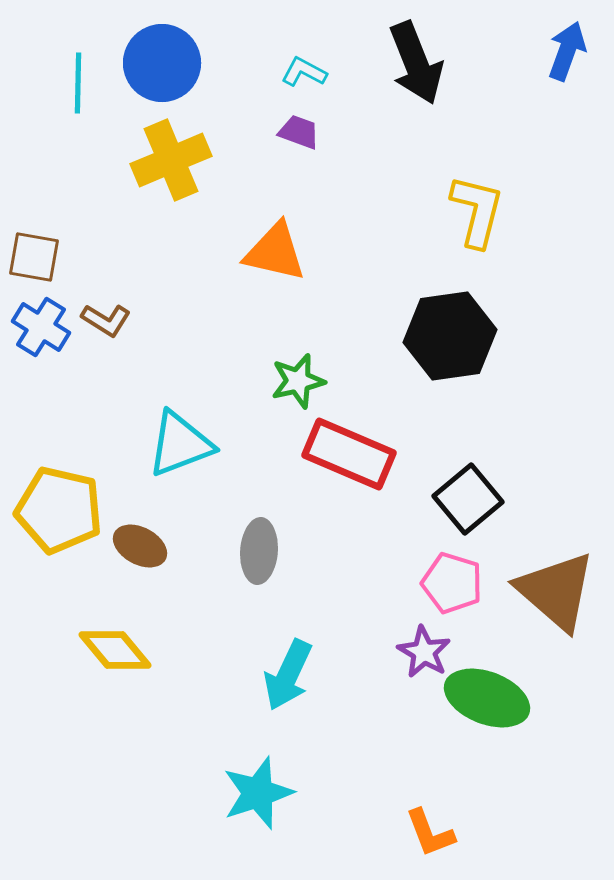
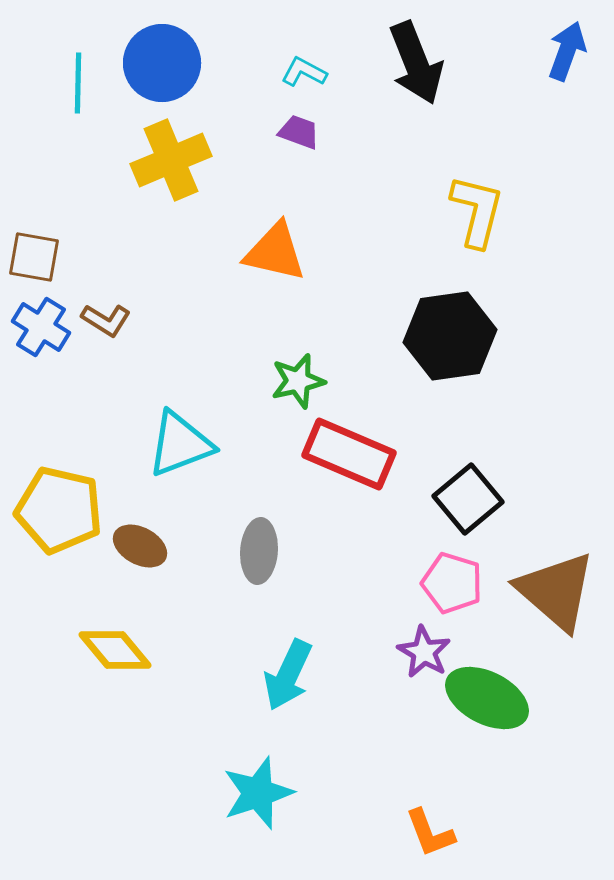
green ellipse: rotated 6 degrees clockwise
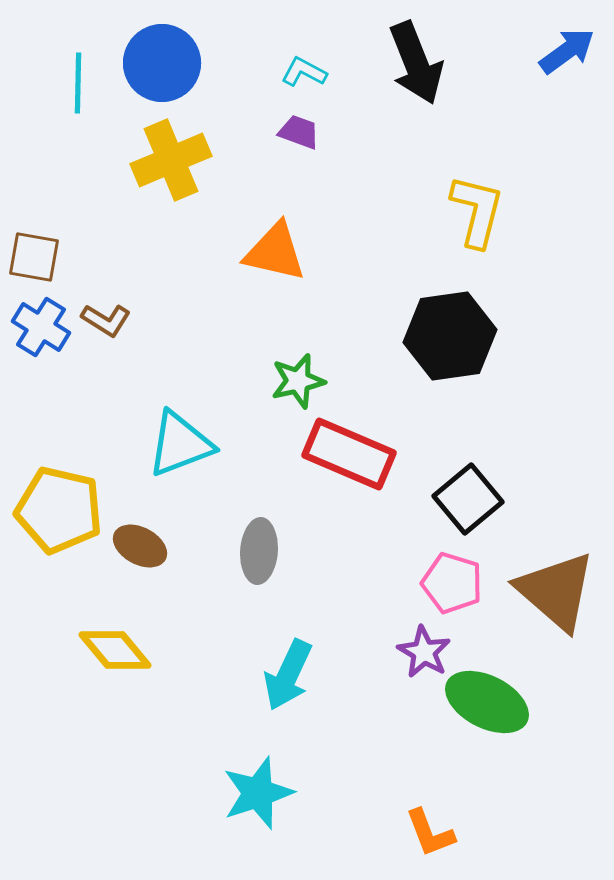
blue arrow: rotated 34 degrees clockwise
green ellipse: moved 4 px down
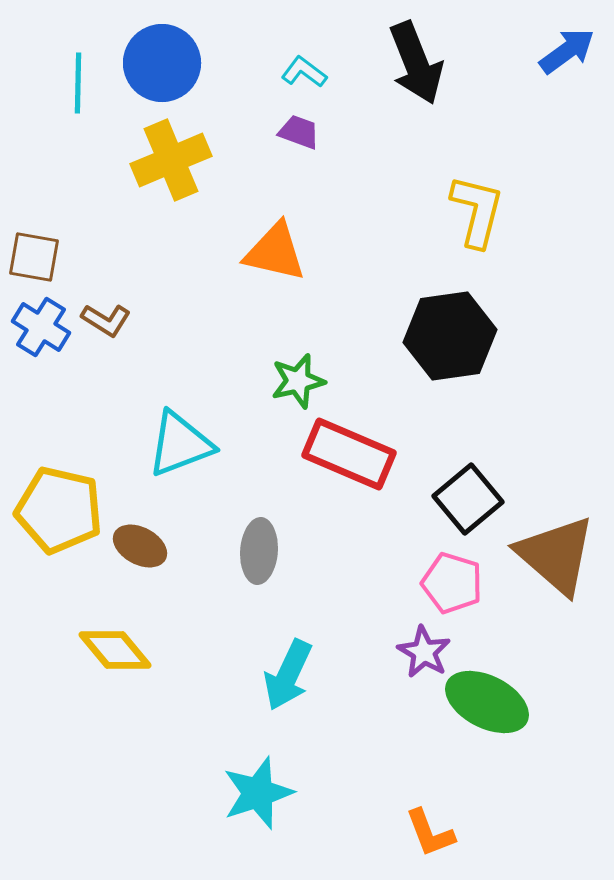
cyan L-shape: rotated 9 degrees clockwise
brown triangle: moved 36 px up
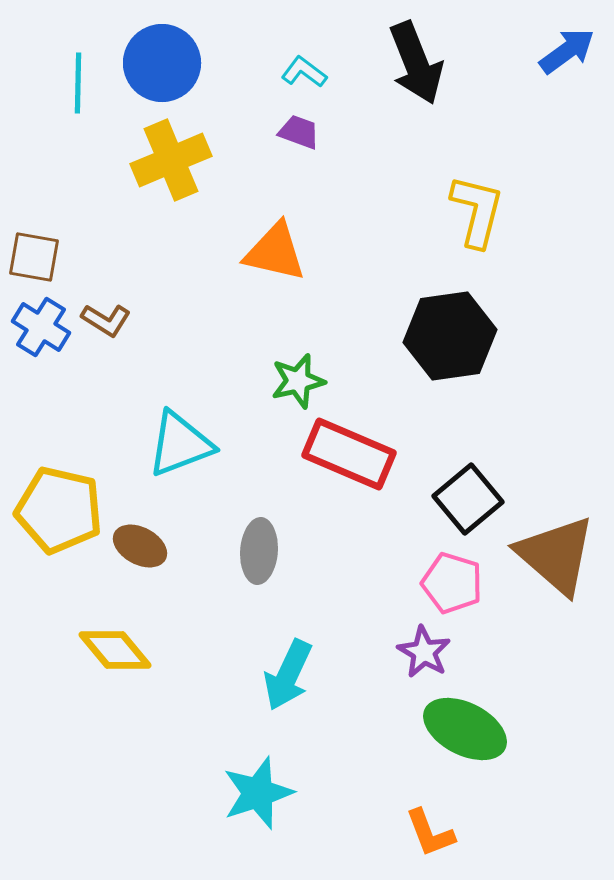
green ellipse: moved 22 px left, 27 px down
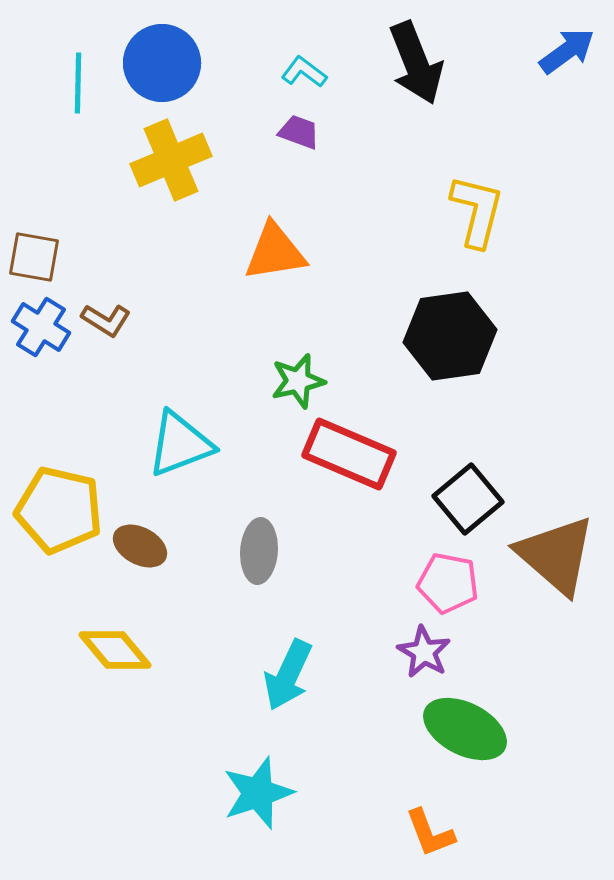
orange triangle: rotated 22 degrees counterclockwise
pink pentagon: moved 4 px left; rotated 6 degrees counterclockwise
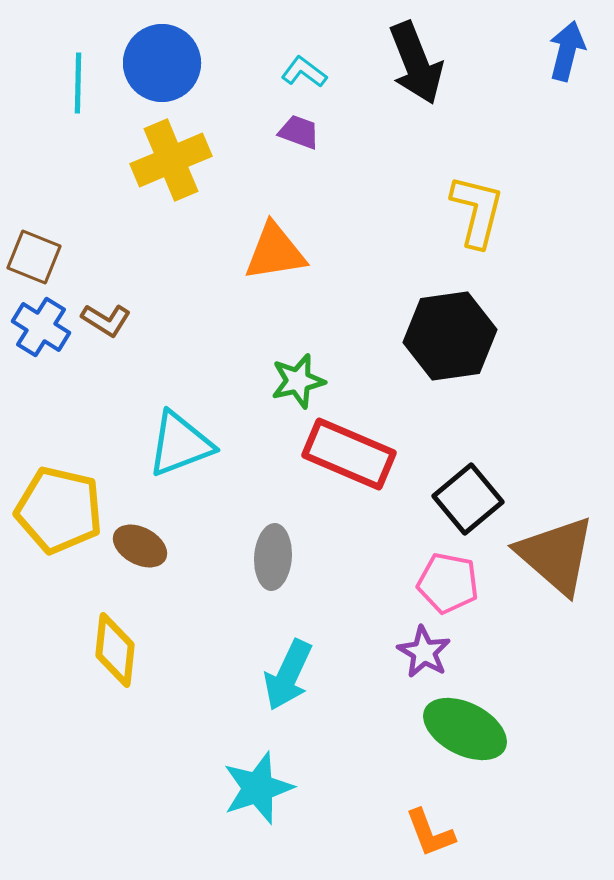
blue arrow: rotated 40 degrees counterclockwise
brown square: rotated 12 degrees clockwise
gray ellipse: moved 14 px right, 6 px down
yellow diamond: rotated 46 degrees clockwise
cyan star: moved 5 px up
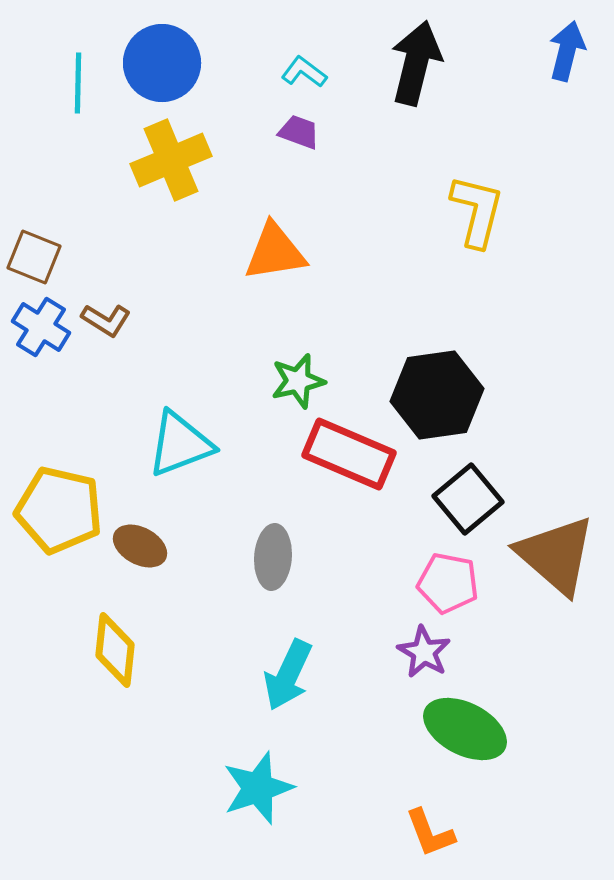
black arrow: rotated 144 degrees counterclockwise
black hexagon: moved 13 px left, 59 px down
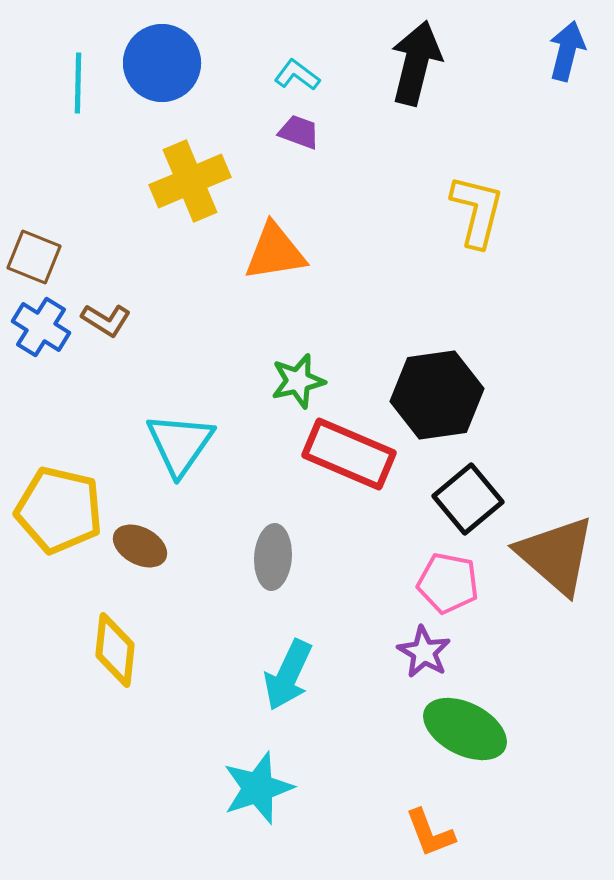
cyan L-shape: moved 7 px left, 3 px down
yellow cross: moved 19 px right, 21 px down
cyan triangle: rotated 34 degrees counterclockwise
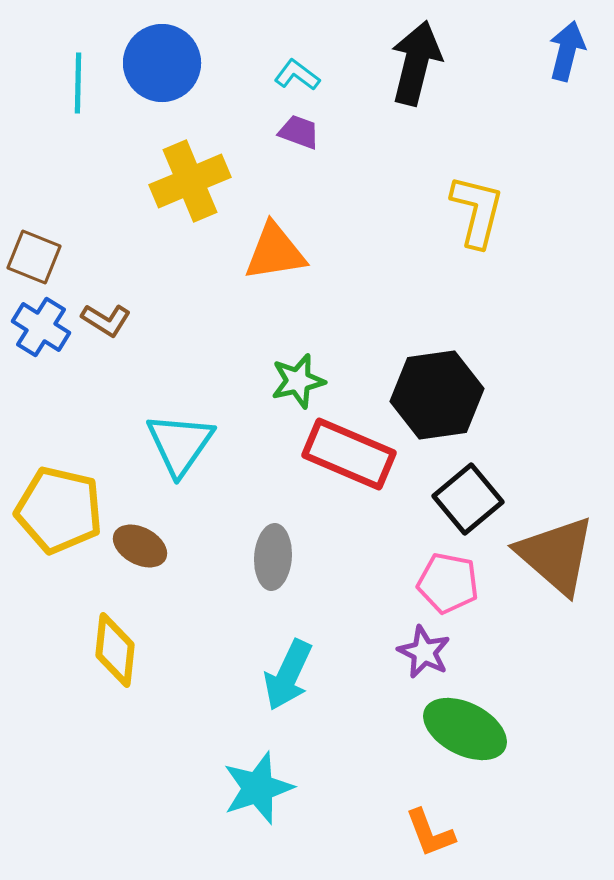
purple star: rotated 4 degrees counterclockwise
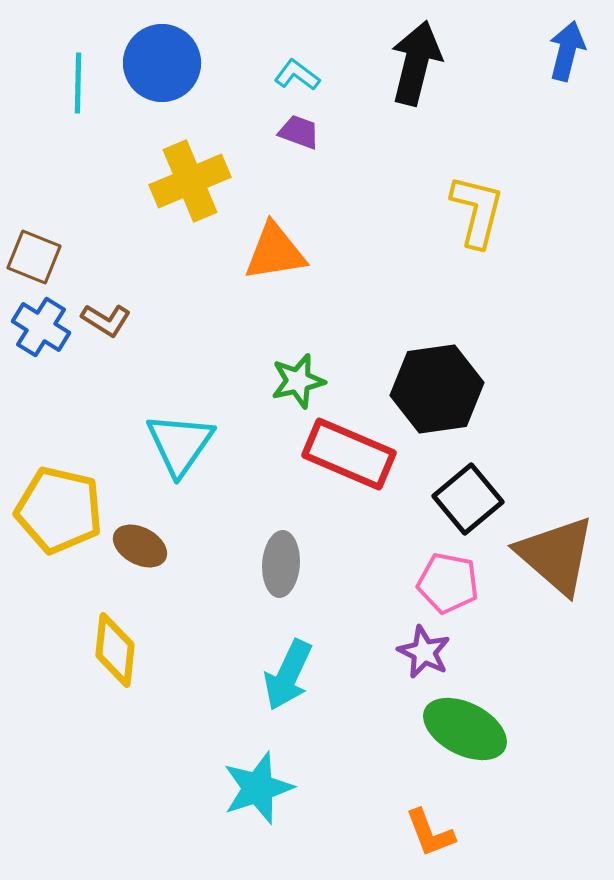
black hexagon: moved 6 px up
gray ellipse: moved 8 px right, 7 px down
